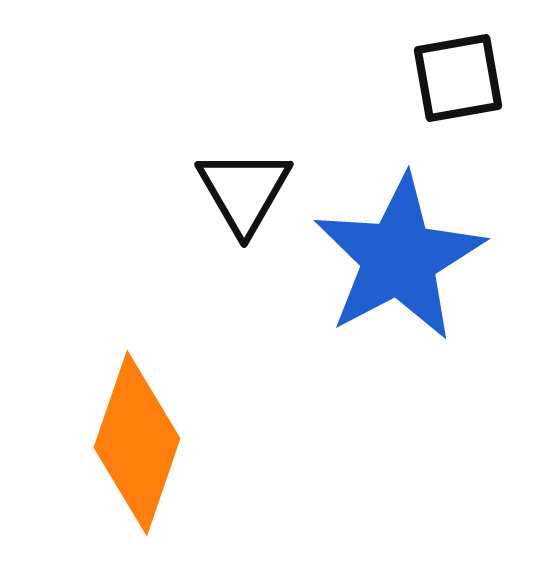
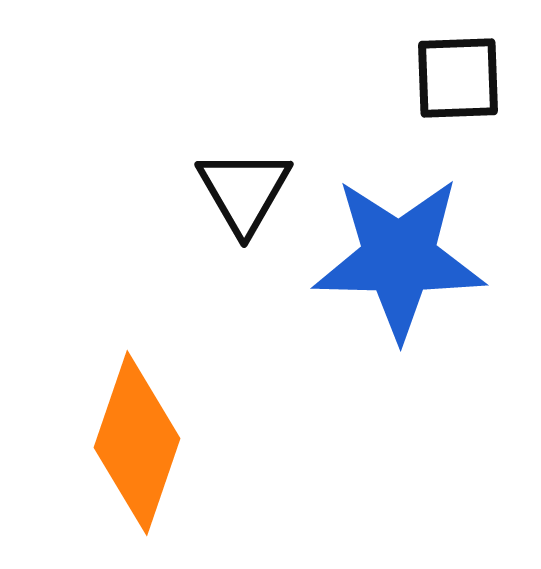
black square: rotated 8 degrees clockwise
blue star: rotated 29 degrees clockwise
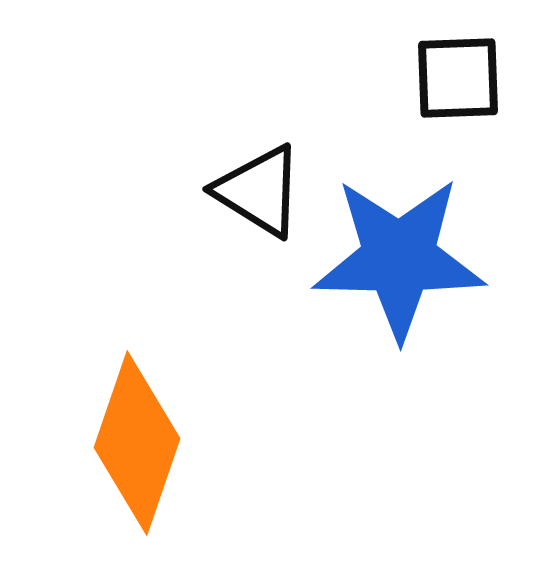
black triangle: moved 15 px right; rotated 28 degrees counterclockwise
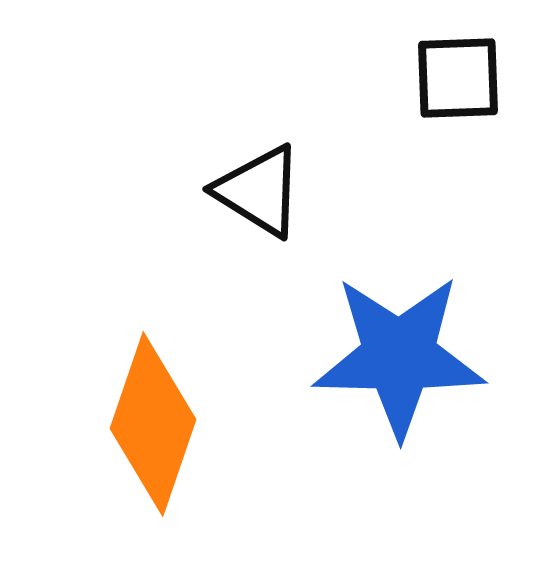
blue star: moved 98 px down
orange diamond: moved 16 px right, 19 px up
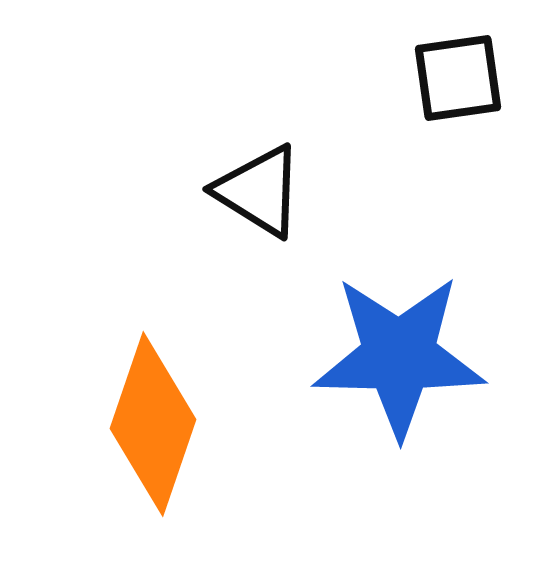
black square: rotated 6 degrees counterclockwise
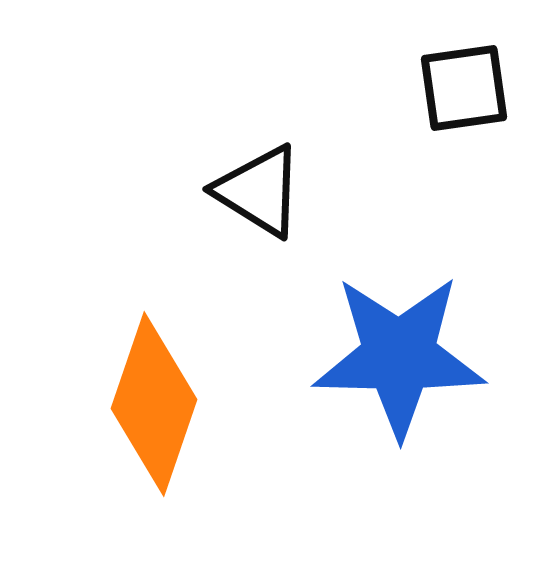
black square: moved 6 px right, 10 px down
orange diamond: moved 1 px right, 20 px up
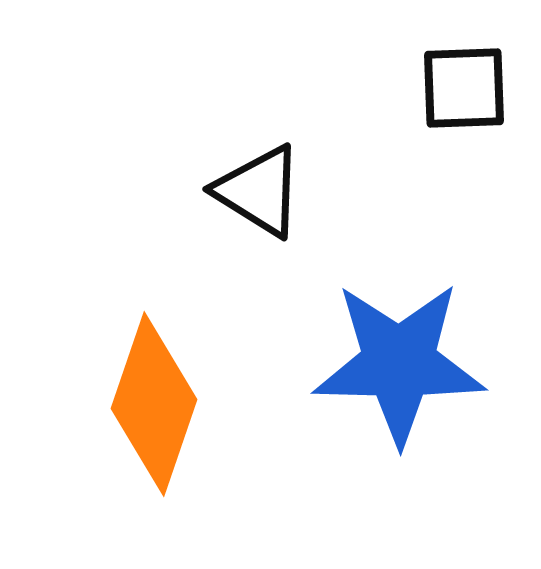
black square: rotated 6 degrees clockwise
blue star: moved 7 px down
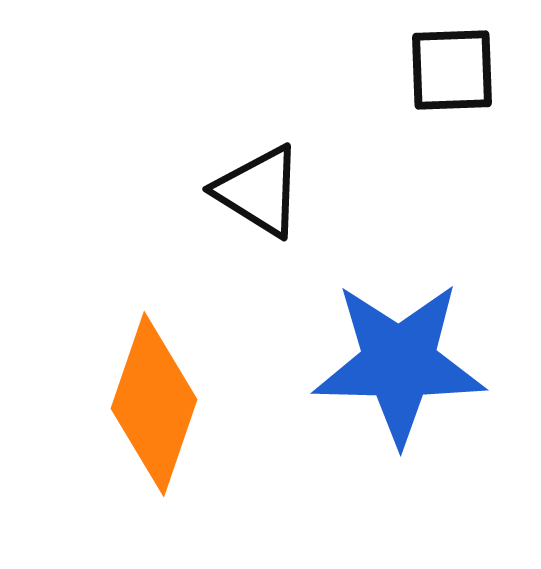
black square: moved 12 px left, 18 px up
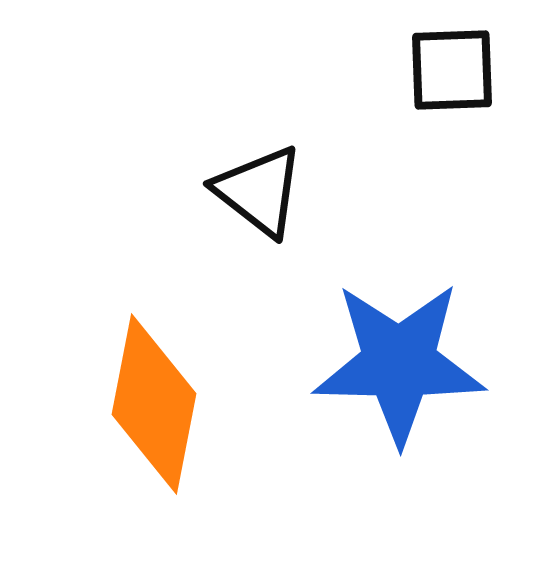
black triangle: rotated 6 degrees clockwise
orange diamond: rotated 8 degrees counterclockwise
